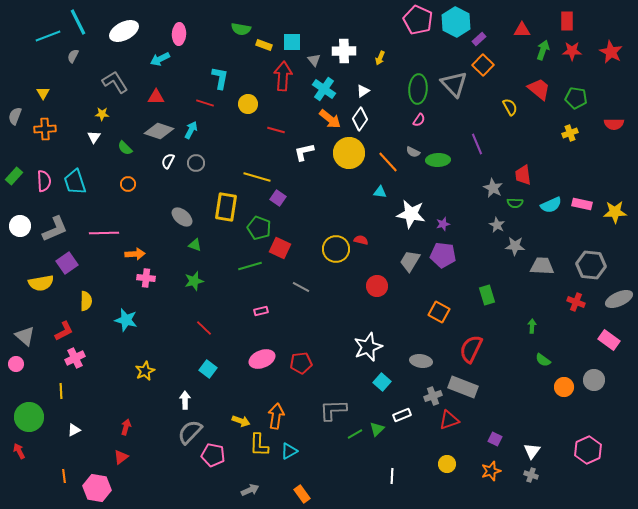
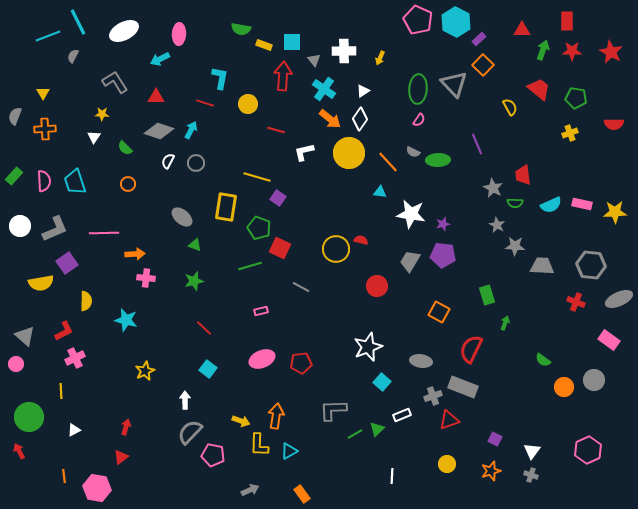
green arrow at (532, 326): moved 27 px left, 3 px up; rotated 16 degrees clockwise
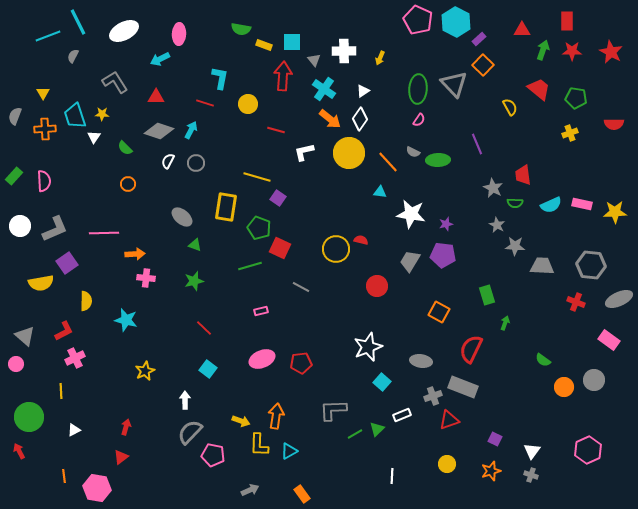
cyan trapezoid at (75, 182): moved 66 px up
purple star at (443, 224): moved 3 px right
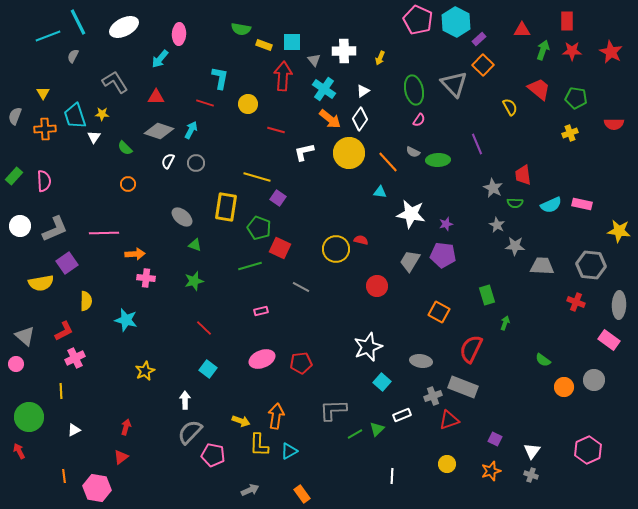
white ellipse at (124, 31): moved 4 px up
cyan arrow at (160, 59): rotated 24 degrees counterclockwise
green ellipse at (418, 89): moved 4 px left, 1 px down; rotated 16 degrees counterclockwise
yellow star at (615, 212): moved 4 px right, 19 px down; rotated 10 degrees clockwise
gray ellipse at (619, 299): moved 6 px down; rotated 64 degrees counterclockwise
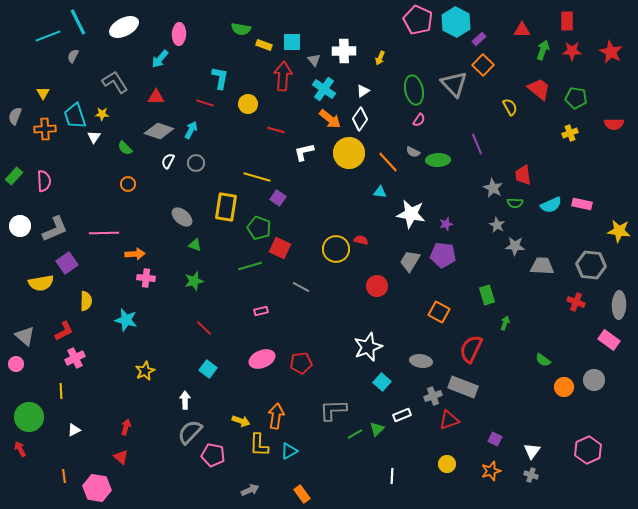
red arrow at (19, 451): moved 1 px right, 2 px up
red triangle at (121, 457): rotated 42 degrees counterclockwise
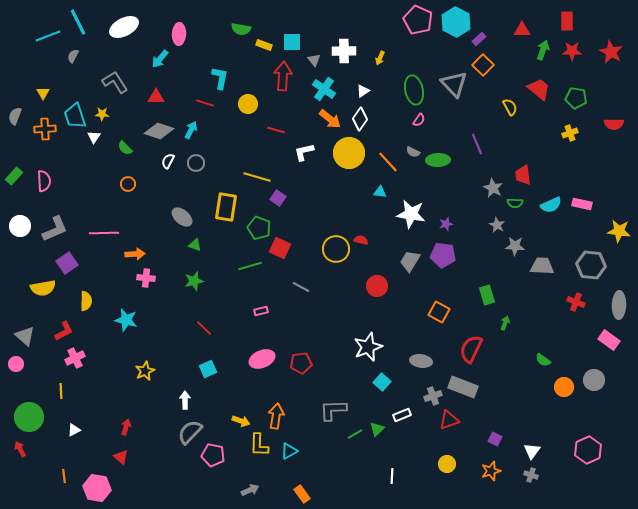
yellow semicircle at (41, 283): moved 2 px right, 5 px down
cyan square at (208, 369): rotated 30 degrees clockwise
